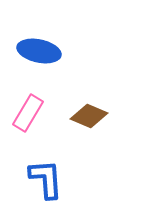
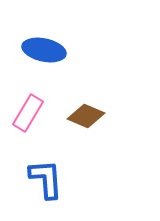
blue ellipse: moved 5 px right, 1 px up
brown diamond: moved 3 px left
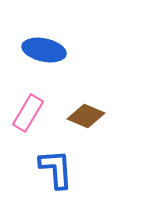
blue L-shape: moved 10 px right, 10 px up
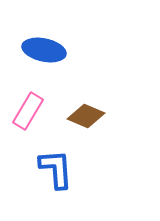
pink rectangle: moved 2 px up
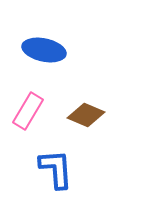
brown diamond: moved 1 px up
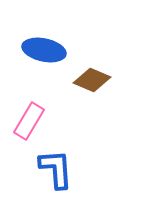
pink rectangle: moved 1 px right, 10 px down
brown diamond: moved 6 px right, 35 px up
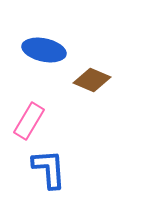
blue L-shape: moved 7 px left
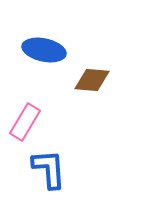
brown diamond: rotated 18 degrees counterclockwise
pink rectangle: moved 4 px left, 1 px down
